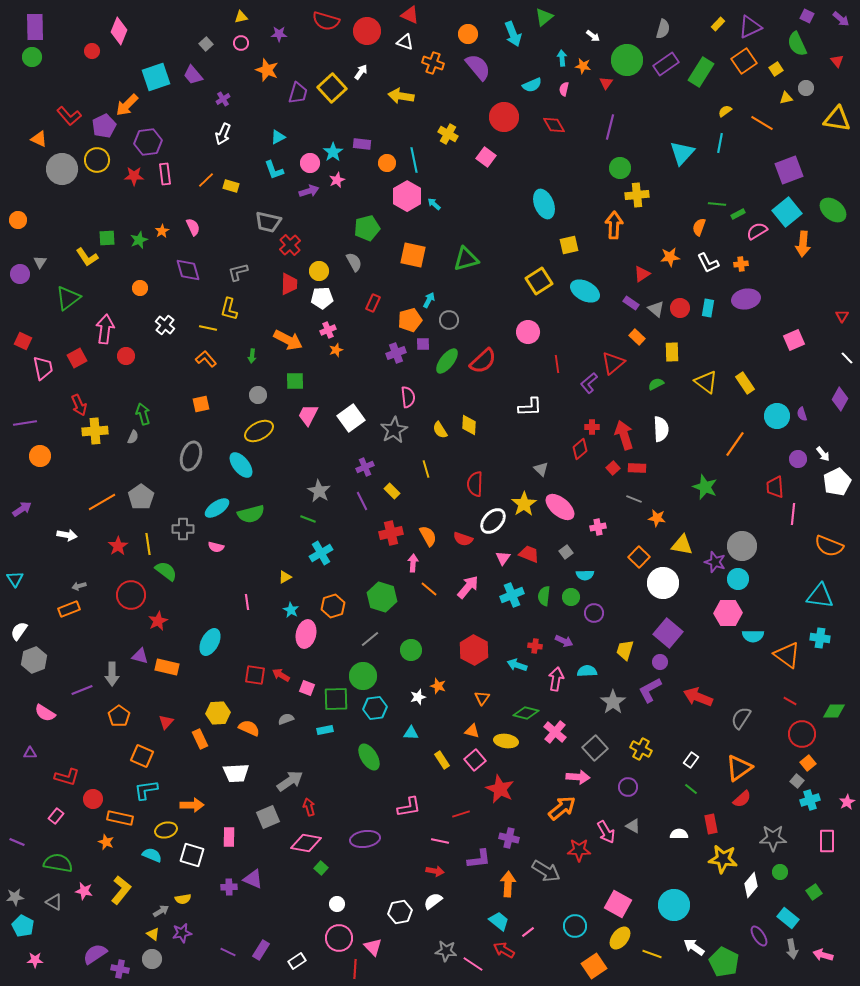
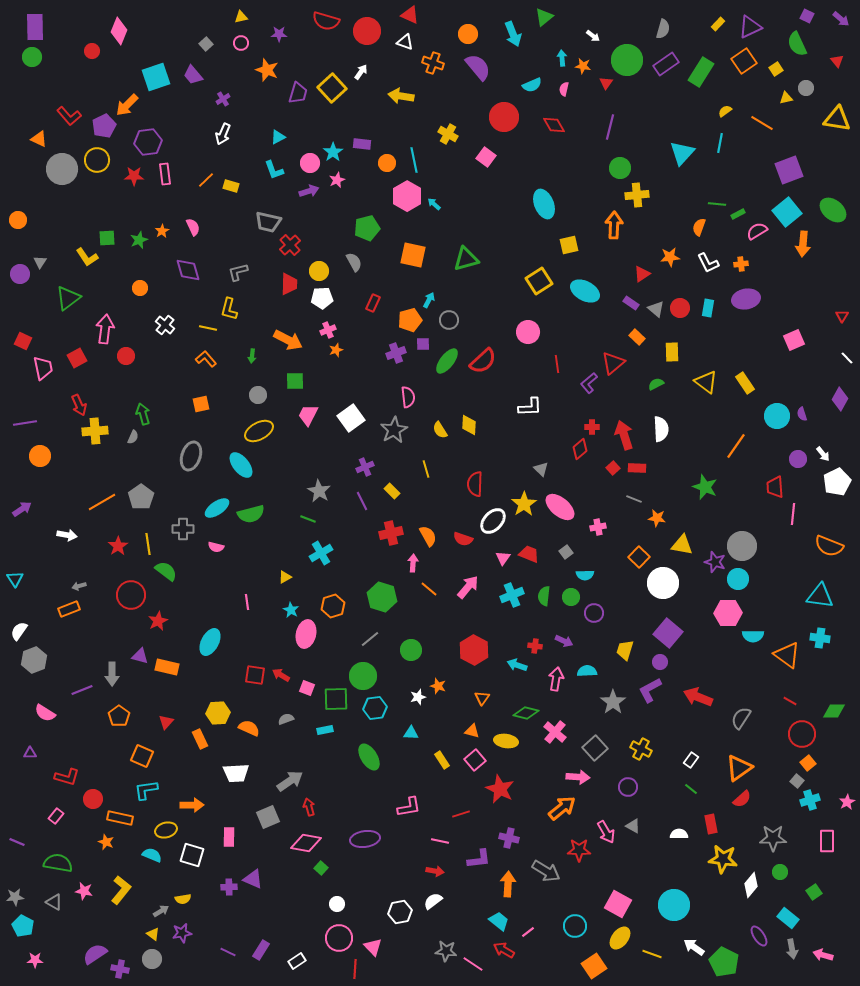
orange line at (735, 444): moved 1 px right, 2 px down
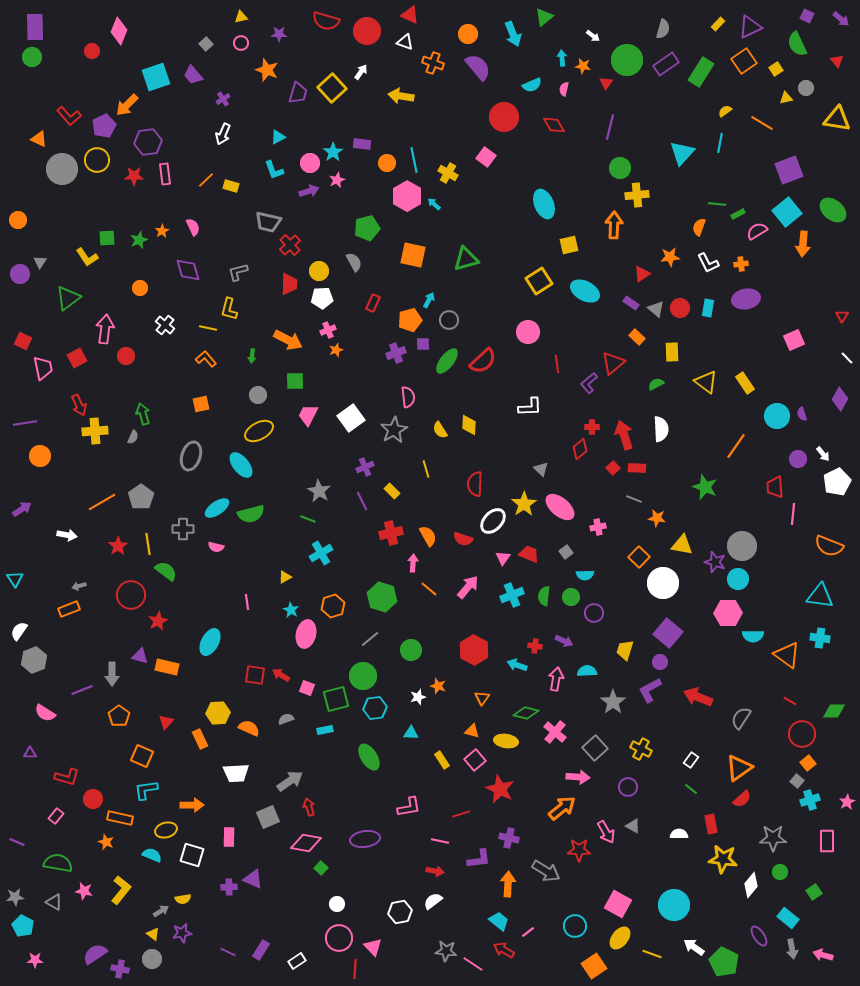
yellow cross at (448, 134): moved 39 px down
green square at (336, 699): rotated 12 degrees counterclockwise
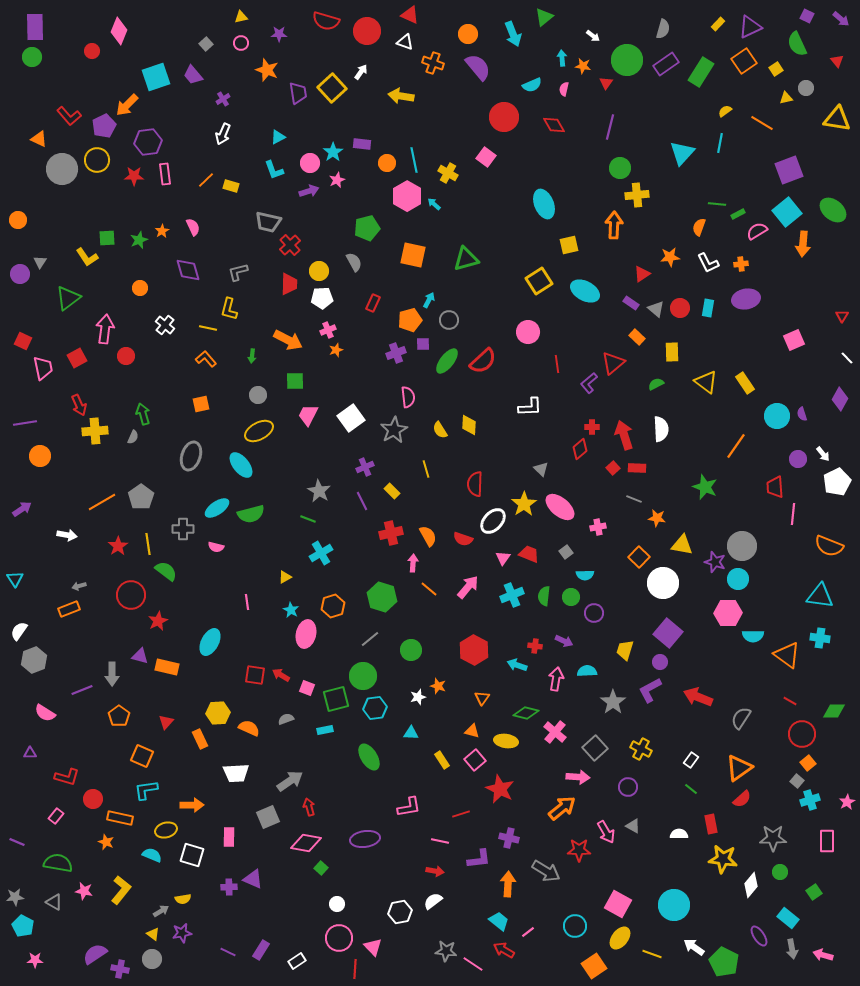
purple trapezoid at (298, 93): rotated 25 degrees counterclockwise
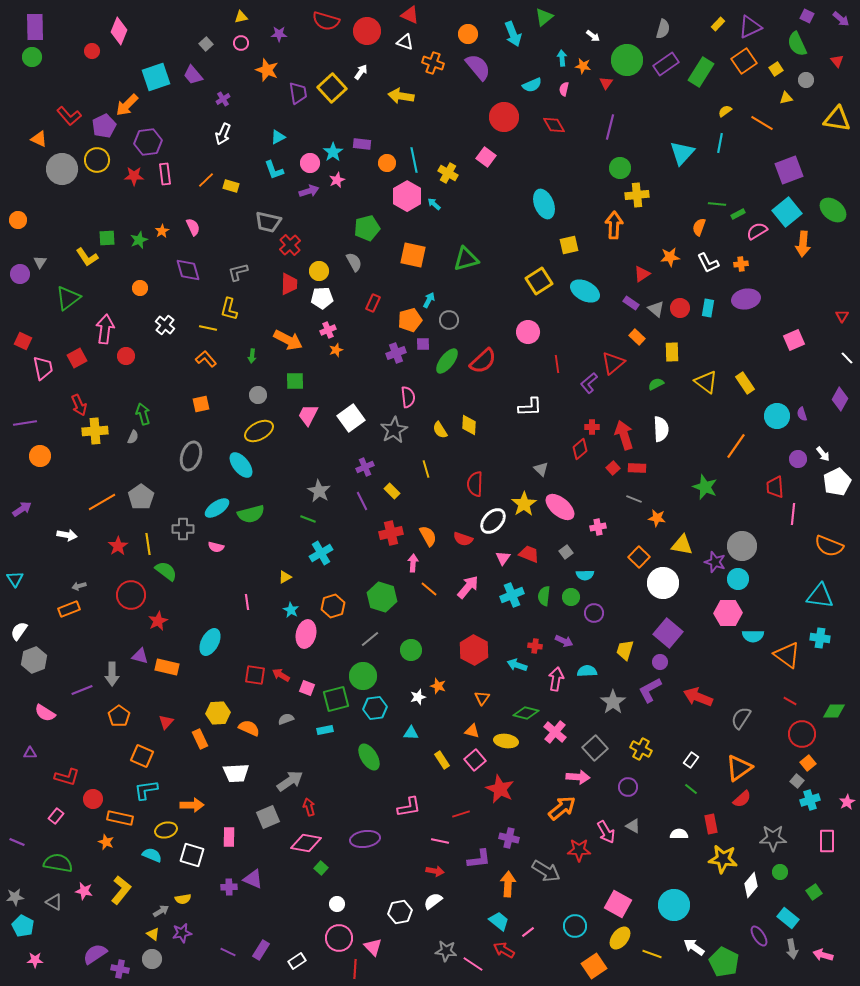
gray circle at (806, 88): moved 8 px up
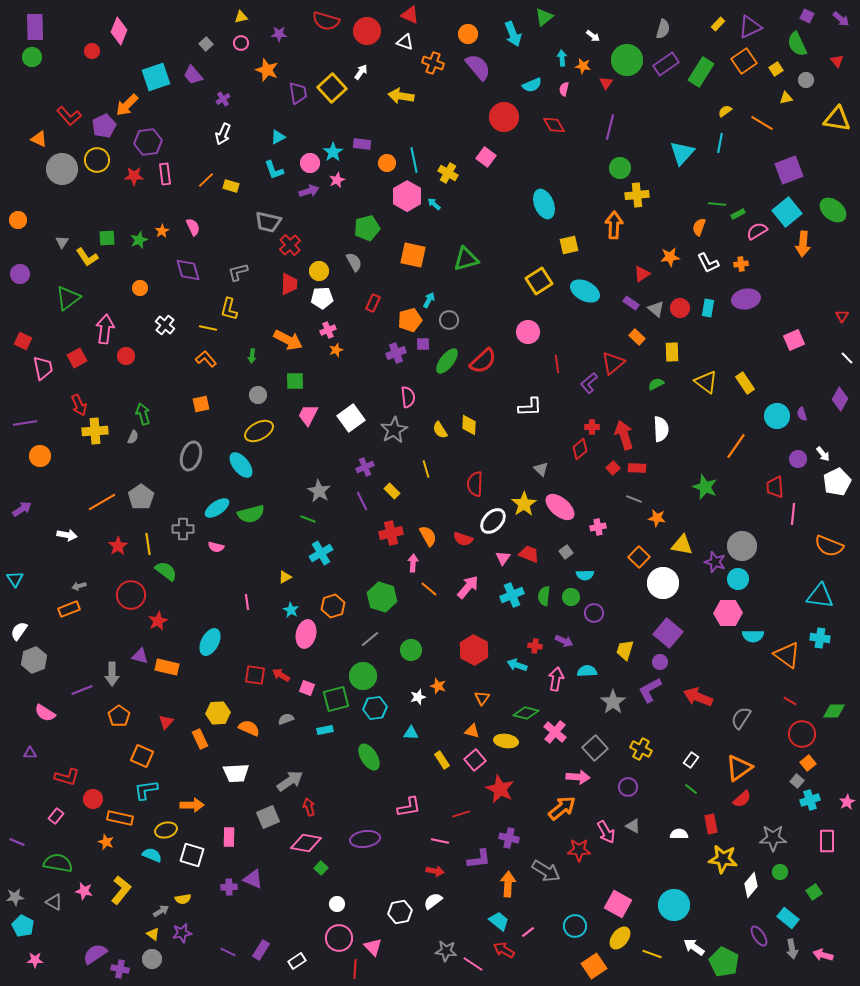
gray triangle at (40, 262): moved 22 px right, 20 px up
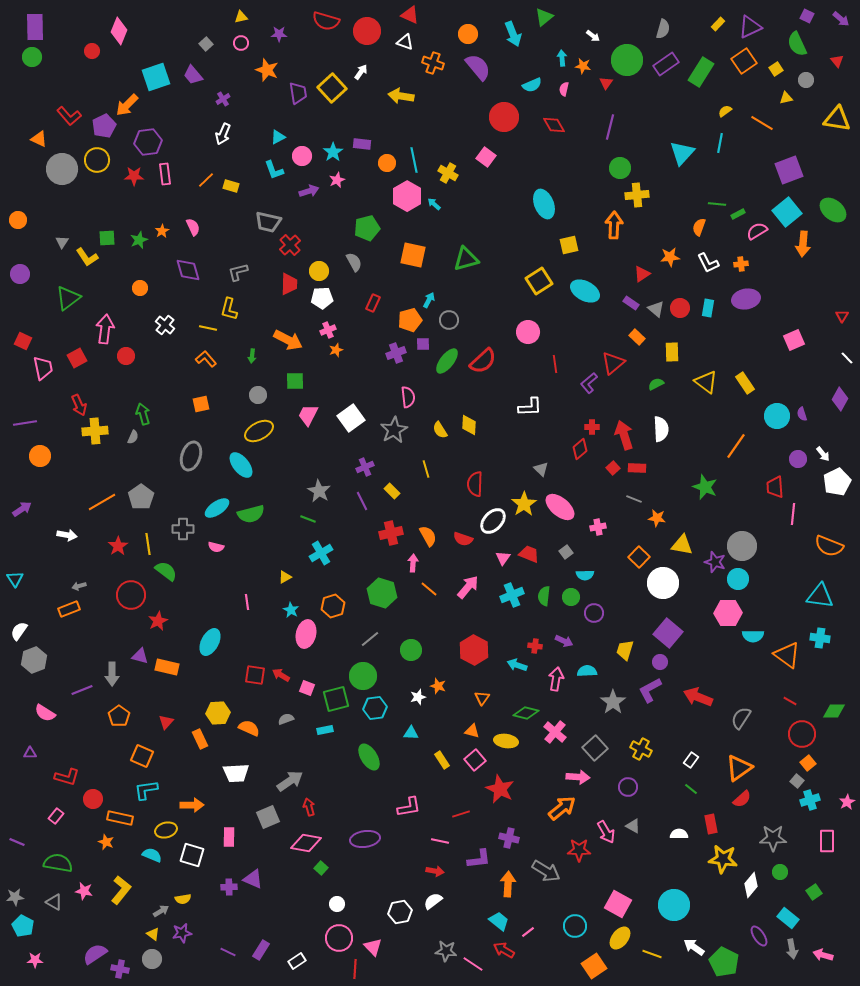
pink circle at (310, 163): moved 8 px left, 7 px up
red line at (557, 364): moved 2 px left
green hexagon at (382, 597): moved 4 px up
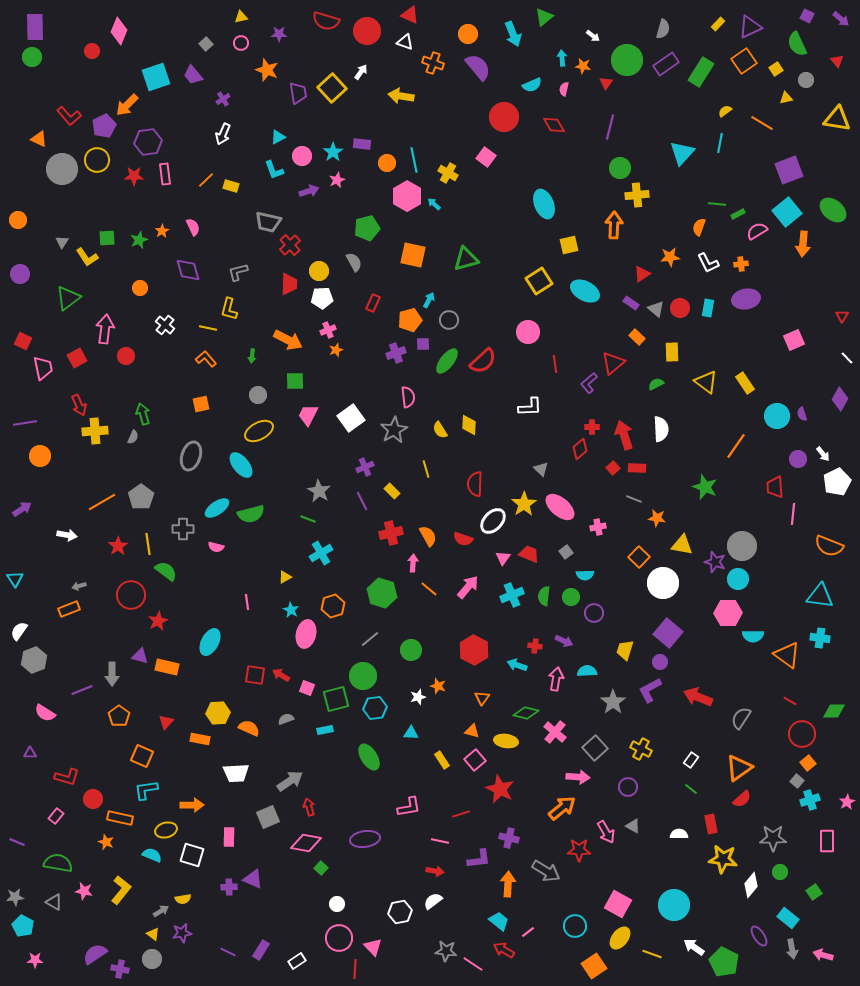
orange rectangle at (200, 739): rotated 54 degrees counterclockwise
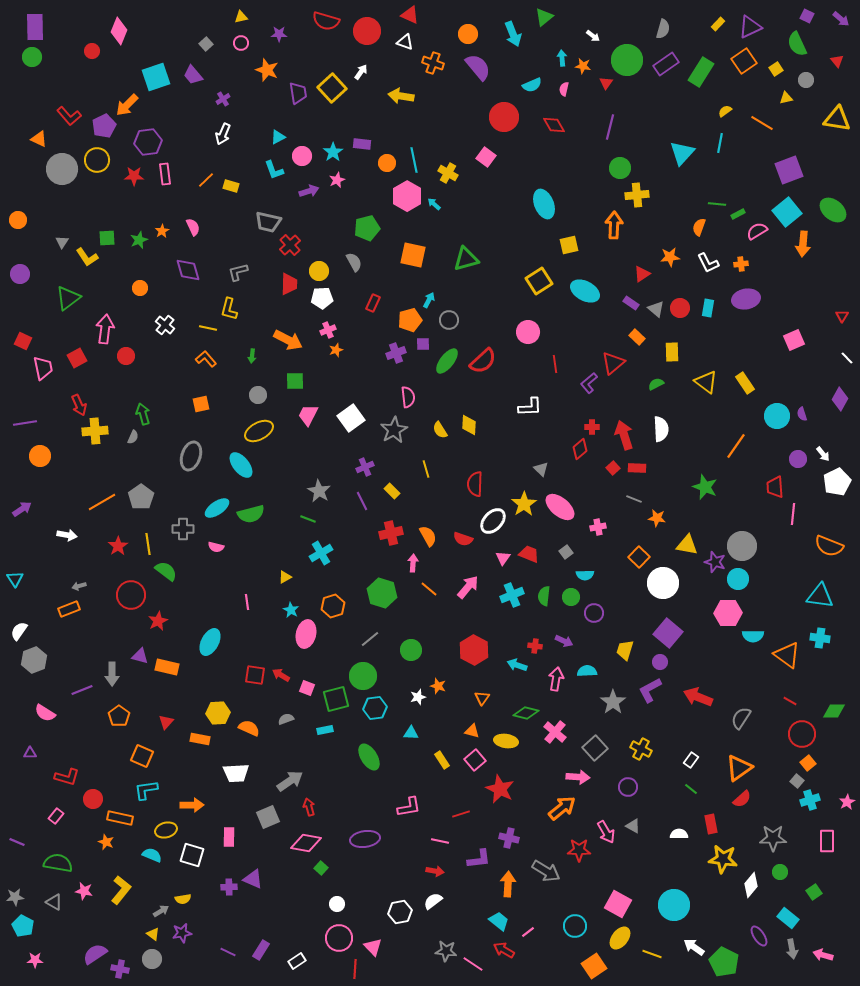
yellow triangle at (682, 545): moved 5 px right
